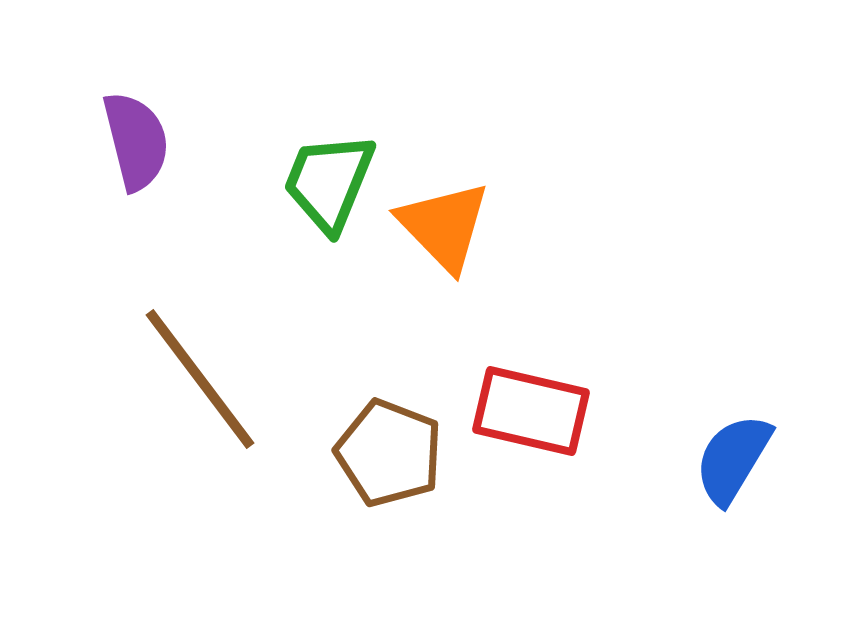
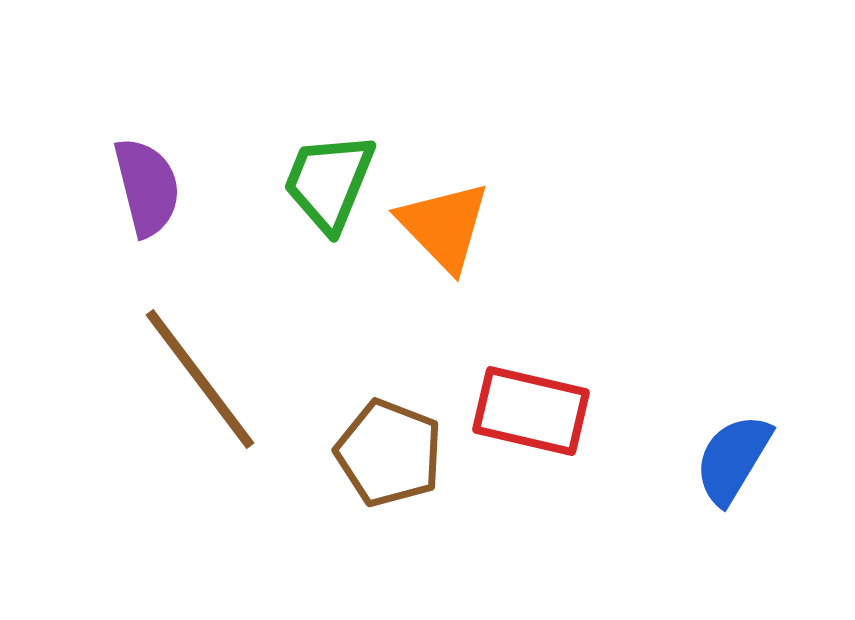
purple semicircle: moved 11 px right, 46 px down
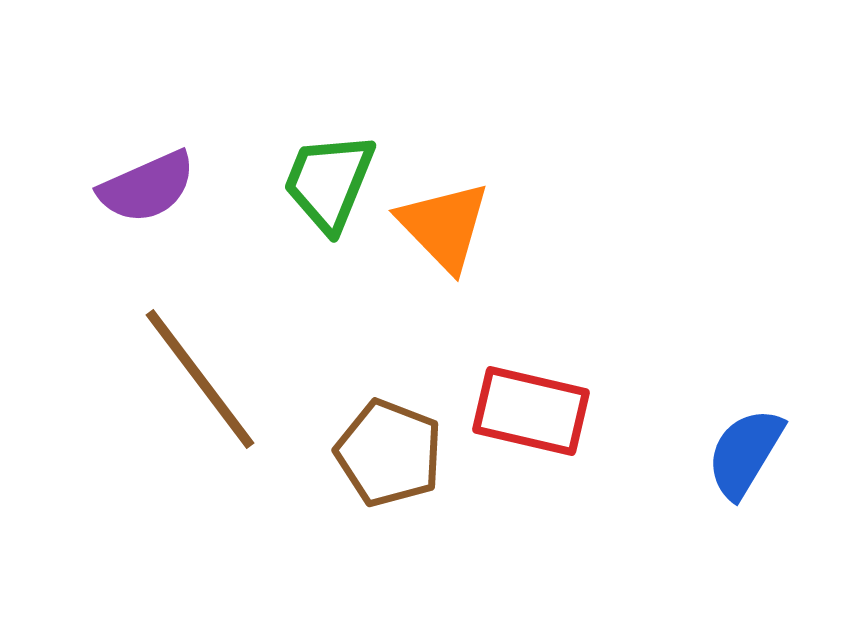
purple semicircle: rotated 80 degrees clockwise
blue semicircle: moved 12 px right, 6 px up
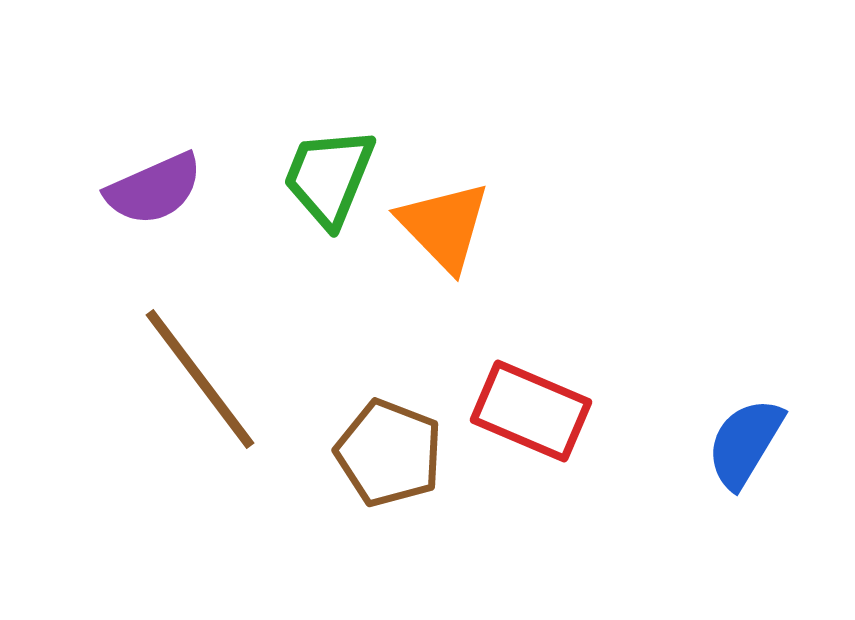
green trapezoid: moved 5 px up
purple semicircle: moved 7 px right, 2 px down
red rectangle: rotated 10 degrees clockwise
blue semicircle: moved 10 px up
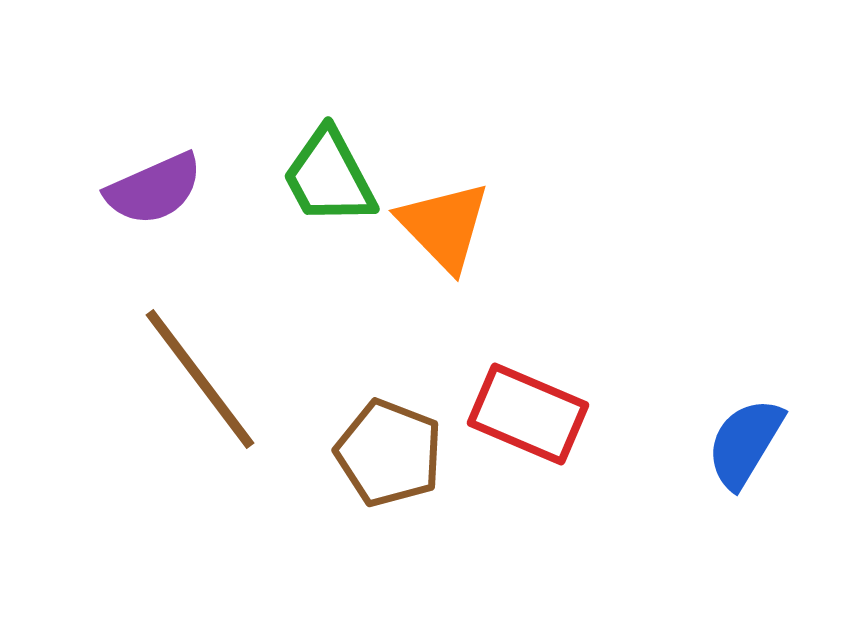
green trapezoid: rotated 50 degrees counterclockwise
red rectangle: moved 3 px left, 3 px down
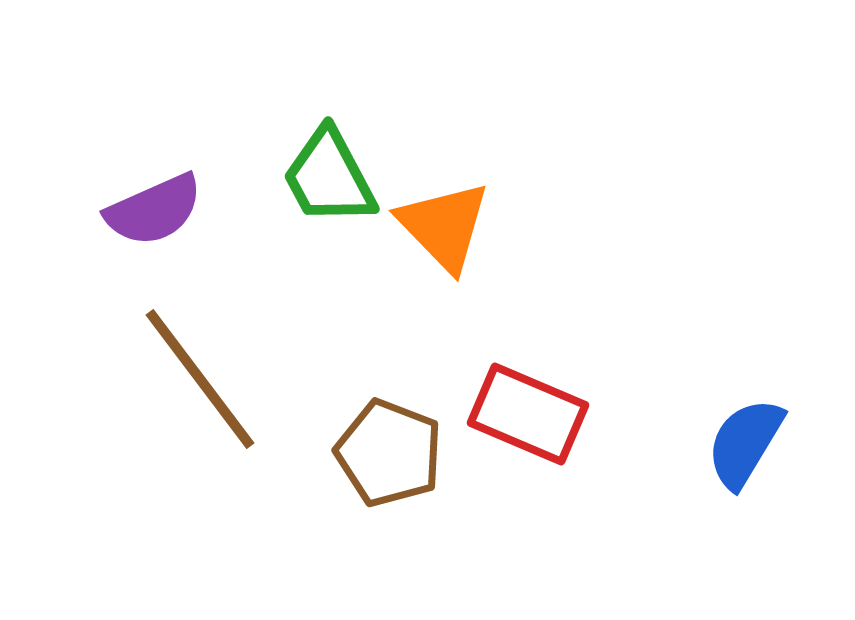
purple semicircle: moved 21 px down
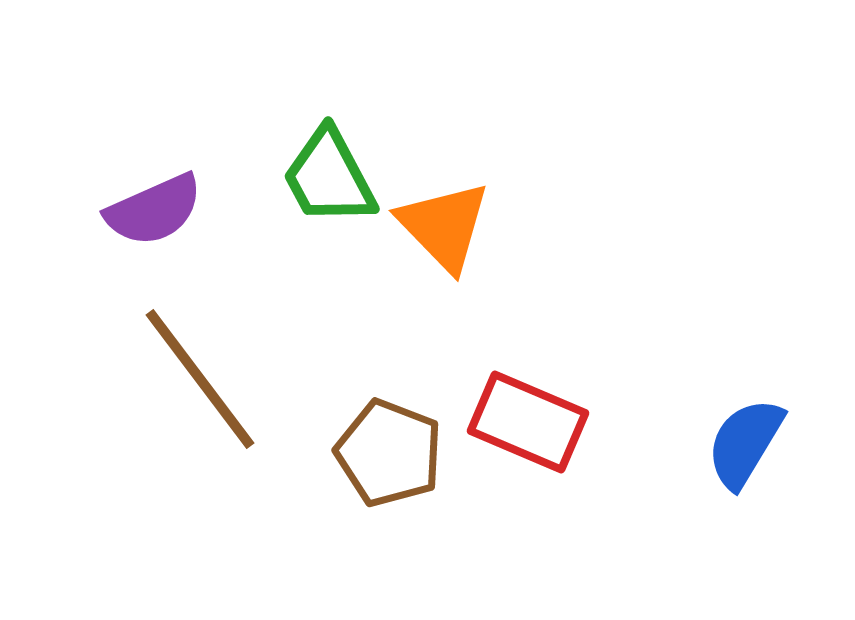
red rectangle: moved 8 px down
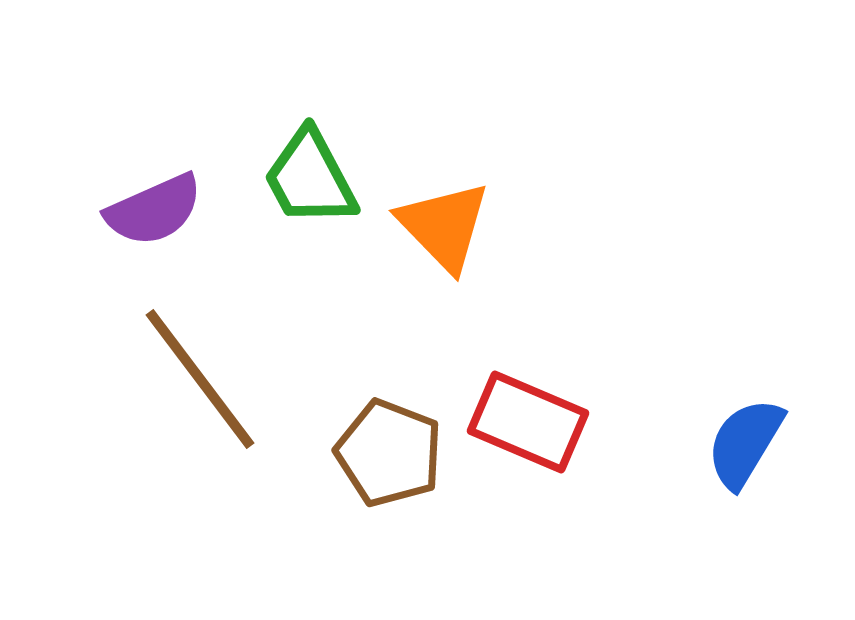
green trapezoid: moved 19 px left, 1 px down
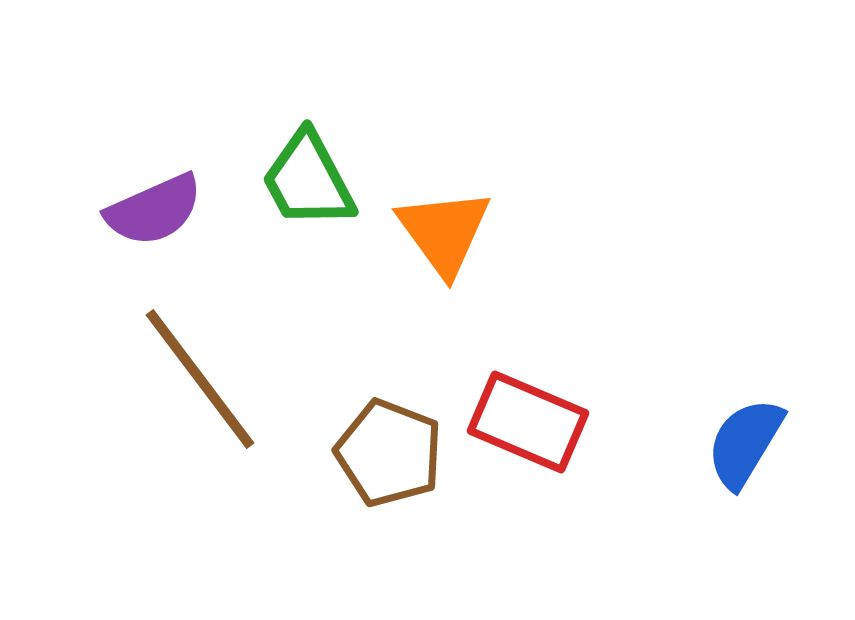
green trapezoid: moved 2 px left, 2 px down
orange triangle: moved 6 px down; rotated 8 degrees clockwise
